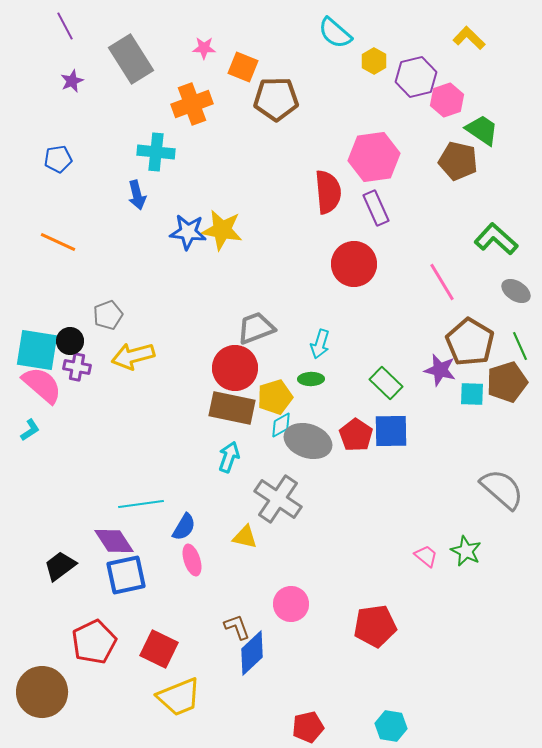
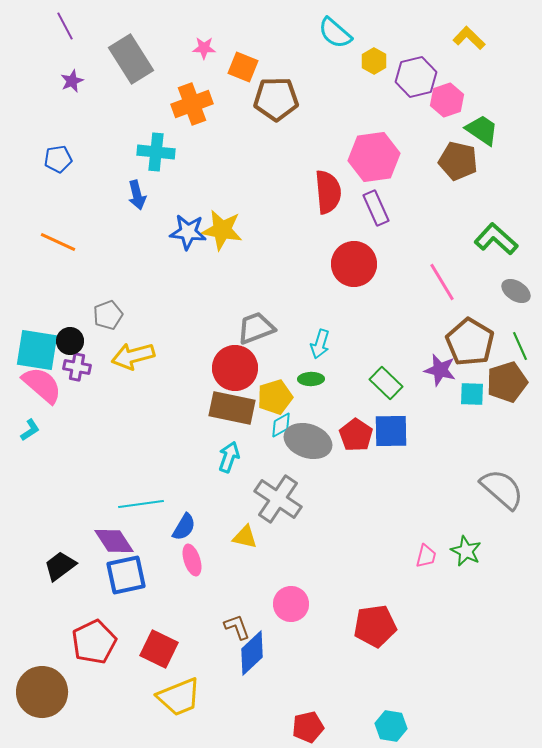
pink trapezoid at (426, 556): rotated 65 degrees clockwise
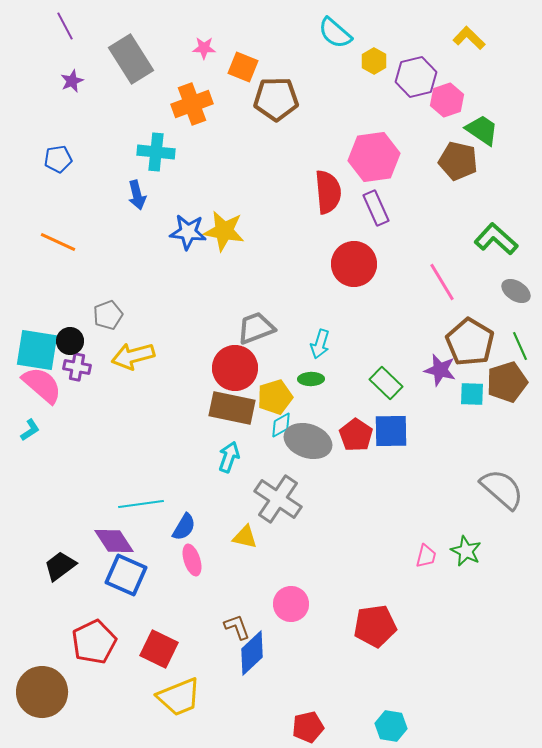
yellow star at (222, 230): moved 2 px right, 1 px down
blue square at (126, 575): rotated 36 degrees clockwise
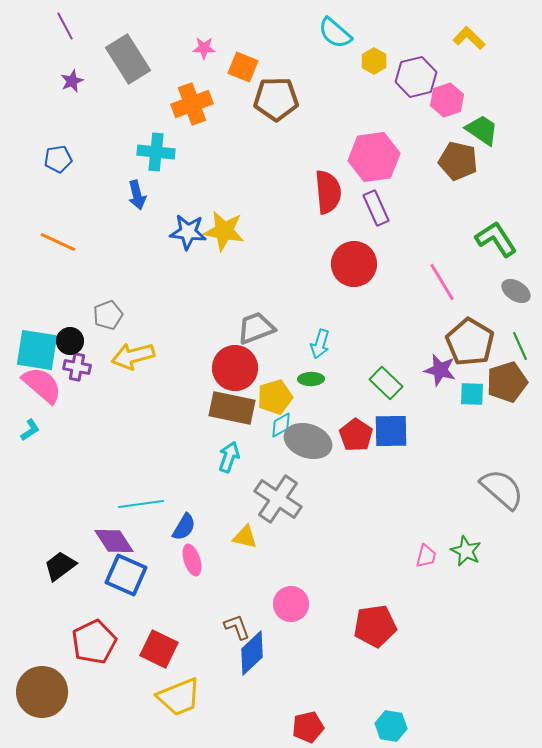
gray rectangle at (131, 59): moved 3 px left
green L-shape at (496, 239): rotated 15 degrees clockwise
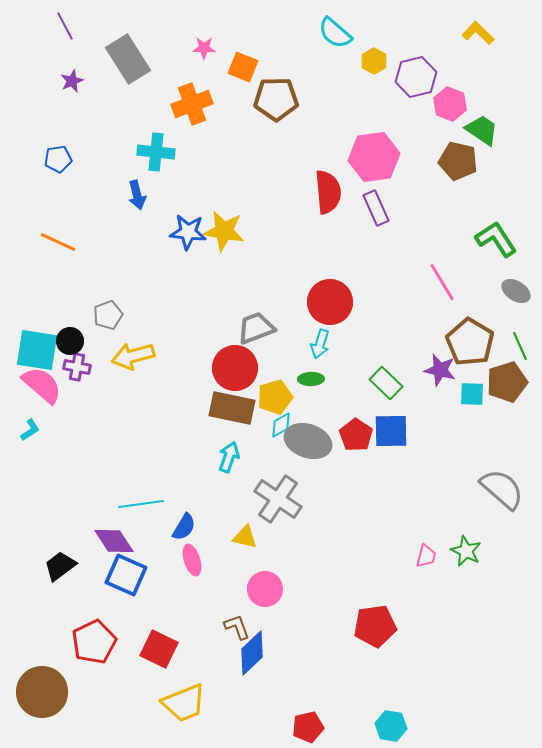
yellow L-shape at (469, 38): moved 9 px right, 5 px up
pink hexagon at (447, 100): moved 3 px right, 4 px down; rotated 20 degrees counterclockwise
red circle at (354, 264): moved 24 px left, 38 px down
pink circle at (291, 604): moved 26 px left, 15 px up
yellow trapezoid at (179, 697): moved 5 px right, 6 px down
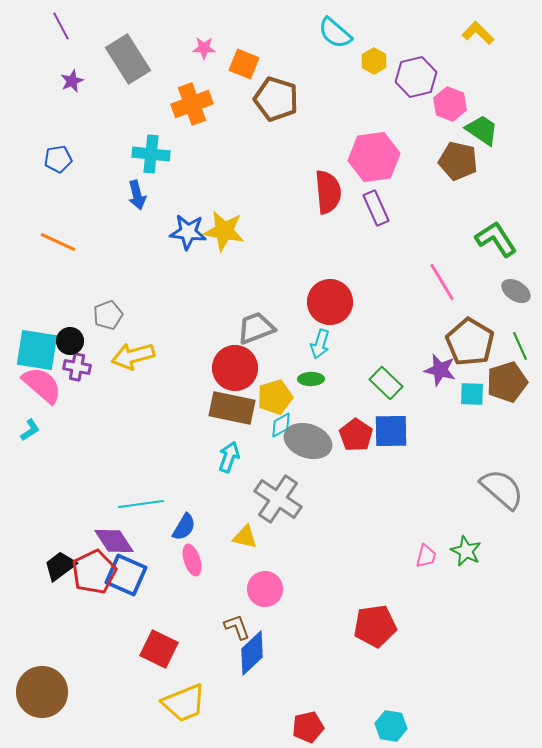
purple line at (65, 26): moved 4 px left
orange square at (243, 67): moved 1 px right, 3 px up
brown pentagon at (276, 99): rotated 18 degrees clockwise
cyan cross at (156, 152): moved 5 px left, 2 px down
red pentagon at (94, 642): moved 70 px up
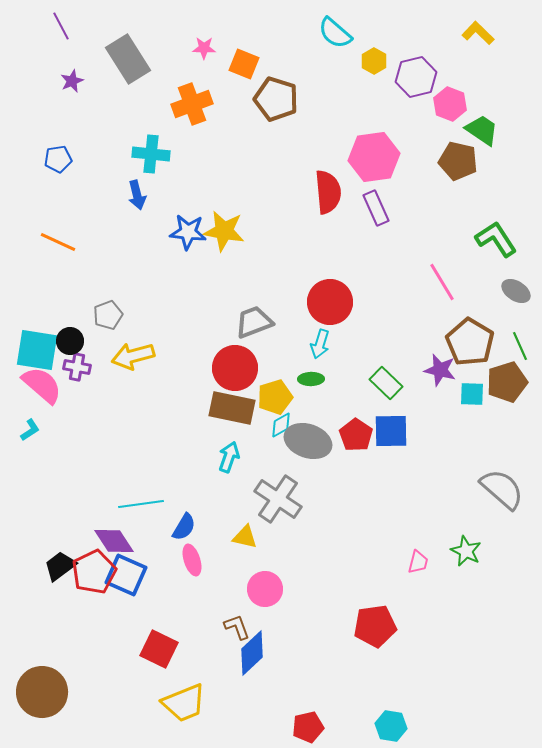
gray trapezoid at (256, 328): moved 2 px left, 6 px up
pink trapezoid at (426, 556): moved 8 px left, 6 px down
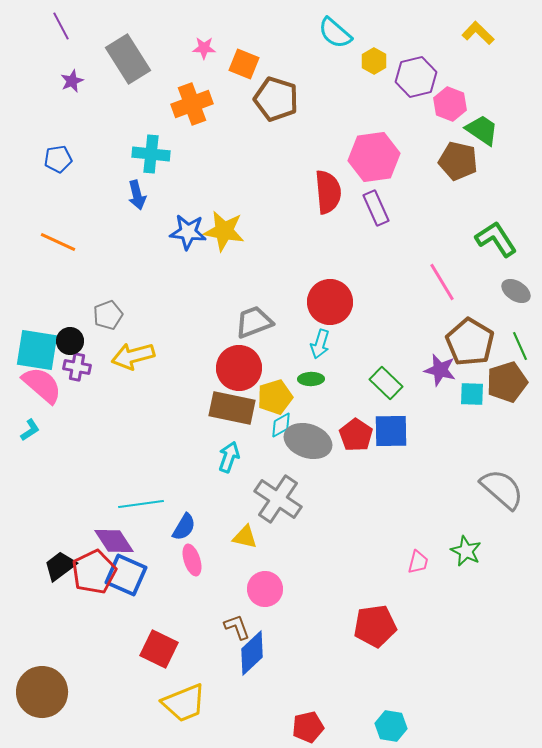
red circle at (235, 368): moved 4 px right
